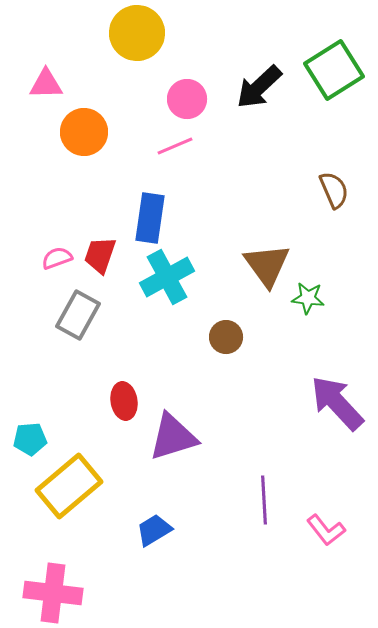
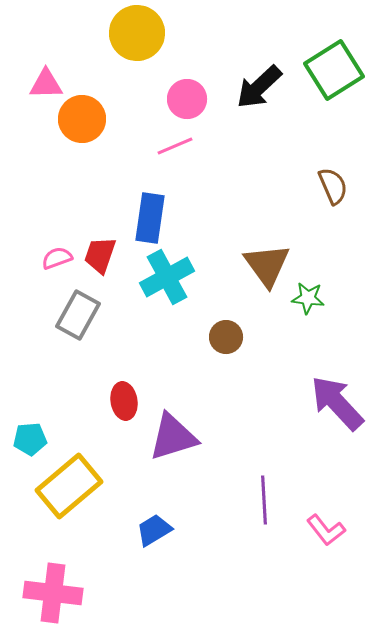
orange circle: moved 2 px left, 13 px up
brown semicircle: moved 1 px left, 4 px up
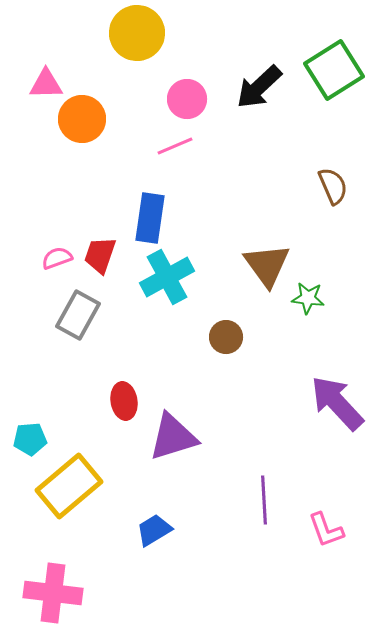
pink L-shape: rotated 18 degrees clockwise
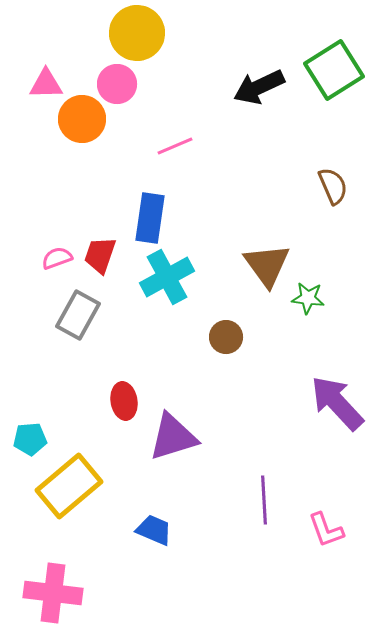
black arrow: rotated 18 degrees clockwise
pink circle: moved 70 px left, 15 px up
blue trapezoid: rotated 54 degrees clockwise
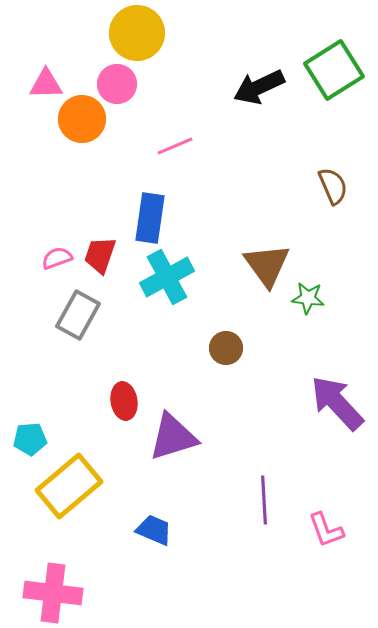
brown circle: moved 11 px down
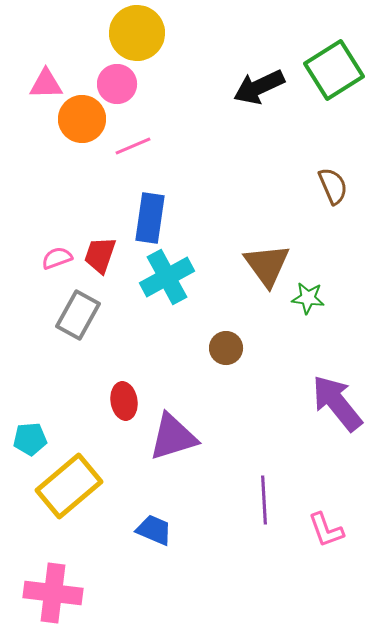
pink line: moved 42 px left
purple arrow: rotated 4 degrees clockwise
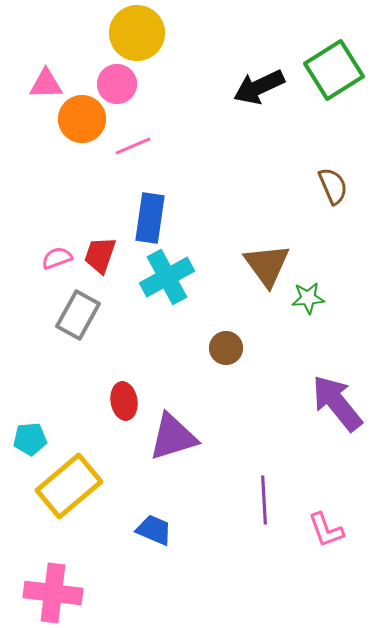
green star: rotated 12 degrees counterclockwise
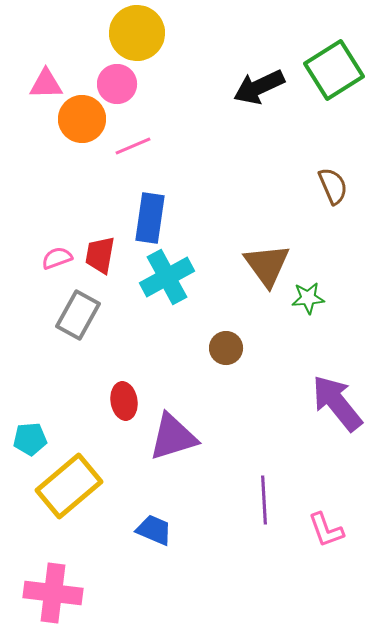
red trapezoid: rotated 9 degrees counterclockwise
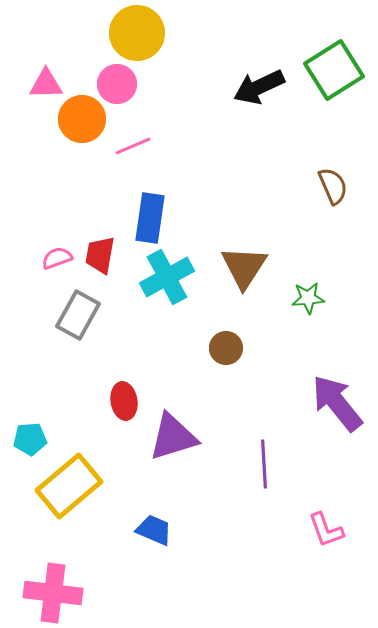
brown triangle: moved 23 px left, 2 px down; rotated 9 degrees clockwise
purple line: moved 36 px up
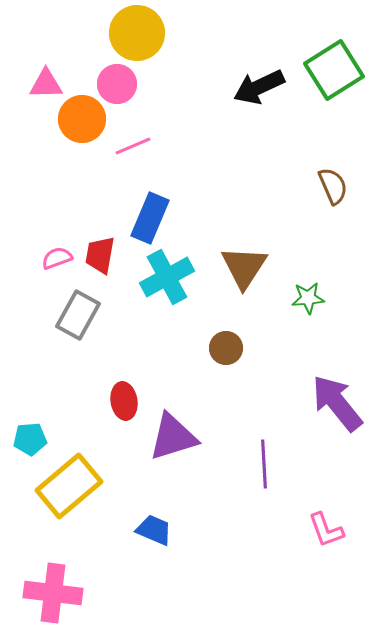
blue rectangle: rotated 15 degrees clockwise
